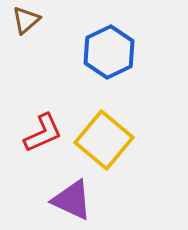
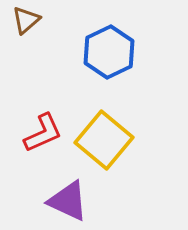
purple triangle: moved 4 px left, 1 px down
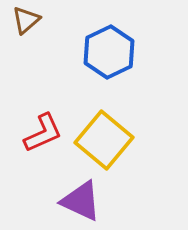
purple triangle: moved 13 px right
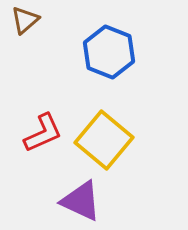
brown triangle: moved 1 px left
blue hexagon: rotated 12 degrees counterclockwise
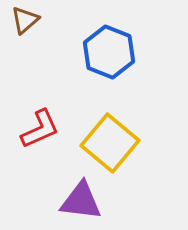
red L-shape: moved 3 px left, 4 px up
yellow square: moved 6 px right, 3 px down
purple triangle: rotated 18 degrees counterclockwise
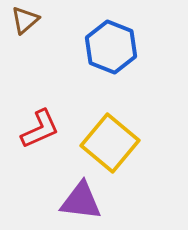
blue hexagon: moved 2 px right, 5 px up
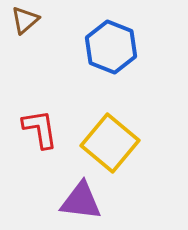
red L-shape: rotated 75 degrees counterclockwise
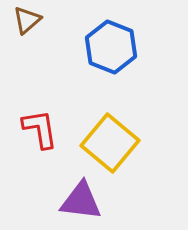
brown triangle: moved 2 px right
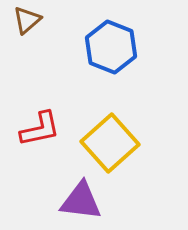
red L-shape: rotated 87 degrees clockwise
yellow square: rotated 8 degrees clockwise
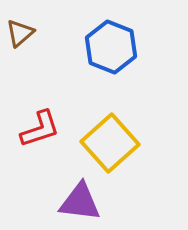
brown triangle: moved 7 px left, 13 px down
red L-shape: rotated 6 degrees counterclockwise
purple triangle: moved 1 px left, 1 px down
